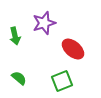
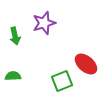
red ellipse: moved 13 px right, 15 px down
green semicircle: moved 6 px left, 2 px up; rotated 42 degrees counterclockwise
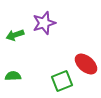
green arrow: moved 1 px up; rotated 84 degrees clockwise
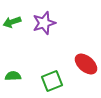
green arrow: moved 3 px left, 13 px up
green square: moved 10 px left
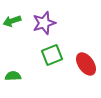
green arrow: moved 1 px up
red ellipse: rotated 15 degrees clockwise
green square: moved 26 px up
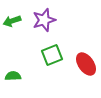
purple star: moved 3 px up
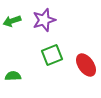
red ellipse: moved 1 px down
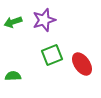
green arrow: moved 1 px right, 1 px down
red ellipse: moved 4 px left, 1 px up
